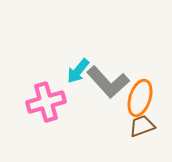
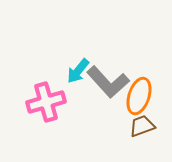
orange ellipse: moved 1 px left, 2 px up
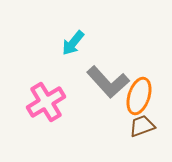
cyan arrow: moved 5 px left, 28 px up
pink cross: rotated 15 degrees counterclockwise
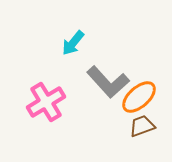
orange ellipse: moved 1 px down; rotated 30 degrees clockwise
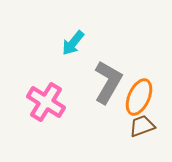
gray L-shape: rotated 108 degrees counterclockwise
orange ellipse: rotated 24 degrees counterclockwise
pink cross: rotated 27 degrees counterclockwise
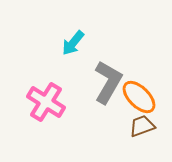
orange ellipse: rotated 69 degrees counterclockwise
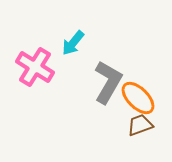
orange ellipse: moved 1 px left, 1 px down
pink cross: moved 11 px left, 35 px up
brown trapezoid: moved 2 px left, 1 px up
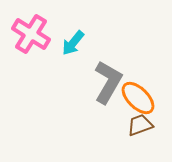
pink cross: moved 4 px left, 33 px up
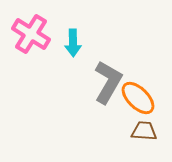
cyan arrow: rotated 40 degrees counterclockwise
brown trapezoid: moved 4 px right, 6 px down; rotated 24 degrees clockwise
